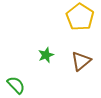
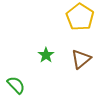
green star: rotated 14 degrees counterclockwise
brown triangle: moved 2 px up
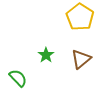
green semicircle: moved 2 px right, 7 px up
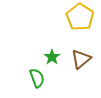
green star: moved 6 px right, 2 px down
green semicircle: moved 19 px right; rotated 24 degrees clockwise
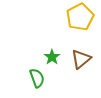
yellow pentagon: rotated 12 degrees clockwise
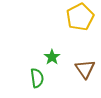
brown triangle: moved 4 px right, 10 px down; rotated 25 degrees counterclockwise
green semicircle: rotated 12 degrees clockwise
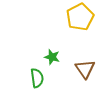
green star: rotated 21 degrees counterclockwise
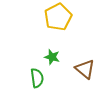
yellow pentagon: moved 22 px left
brown triangle: rotated 15 degrees counterclockwise
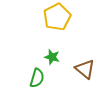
yellow pentagon: moved 1 px left
green semicircle: rotated 24 degrees clockwise
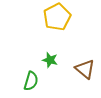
green star: moved 2 px left, 3 px down
green semicircle: moved 6 px left, 3 px down
